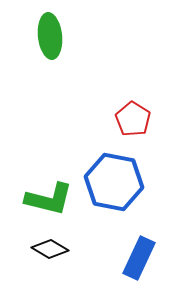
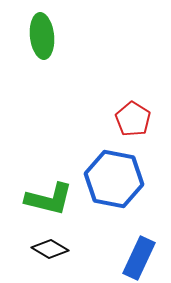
green ellipse: moved 8 px left
blue hexagon: moved 3 px up
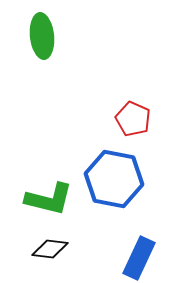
red pentagon: rotated 8 degrees counterclockwise
black diamond: rotated 24 degrees counterclockwise
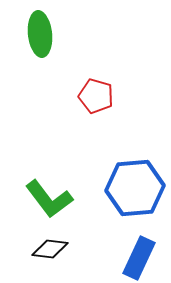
green ellipse: moved 2 px left, 2 px up
red pentagon: moved 37 px left, 23 px up; rotated 8 degrees counterclockwise
blue hexagon: moved 21 px right, 9 px down; rotated 16 degrees counterclockwise
green L-shape: rotated 39 degrees clockwise
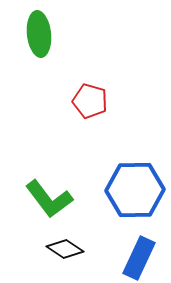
green ellipse: moved 1 px left
red pentagon: moved 6 px left, 5 px down
blue hexagon: moved 2 px down; rotated 4 degrees clockwise
black diamond: moved 15 px right; rotated 27 degrees clockwise
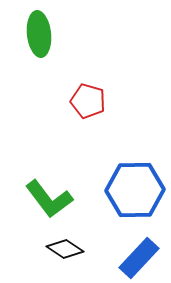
red pentagon: moved 2 px left
blue rectangle: rotated 18 degrees clockwise
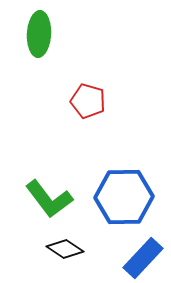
green ellipse: rotated 9 degrees clockwise
blue hexagon: moved 11 px left, 7 px down
blue rectangle: moved 4 px right
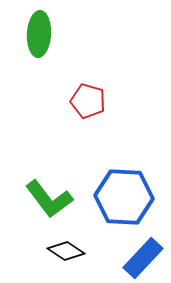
blue hexagon: rotated 4 degrees clockwise
black diamond: moved 1 px right, 2 px down
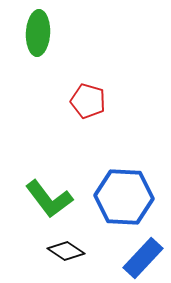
green ellipse: moved 1 px left, 1 px up
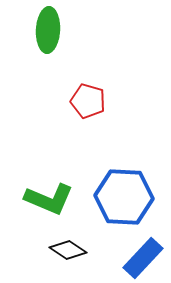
green ellipse: moved 10 px right, 3 px up
green L-shape: rotated 30 degrees counterclockwise
black diamond: moved 2 px right, 1 px up
